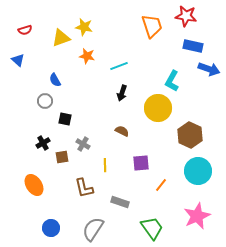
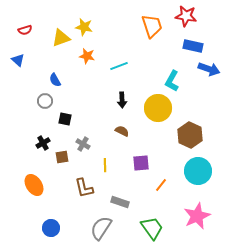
black arrow: moved 7 px down; rotated 21 degrees counterclockwise
gray semicircle: moved 8 px right, 1 px up
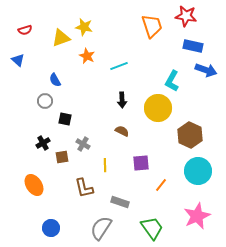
orange star: rotated 14 degrees clockwise
blue arrow: moved 3 px left, 1 px down
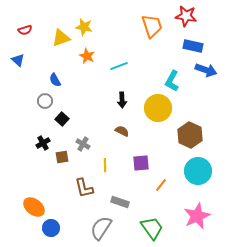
black square: moved 3 px left; rotated 32 degrees clockwise
orange ellipse: moved 22 px down; rotated 20 degrees counterclockwise
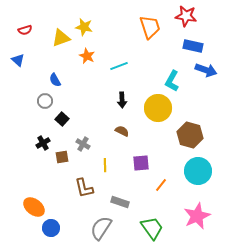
orange trapezoid: moved 2 px left, 1 px down
brown hexagon: rotated 10 degrees counterclockwise
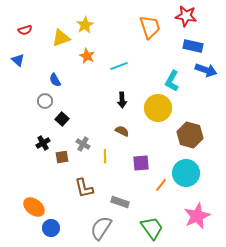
yellow star: moved 1 px right, 2 px up; rotated 30 degrees clockwise
yellow line: moved 9 px up
cyan circle: moved 12 px left, 2 px down
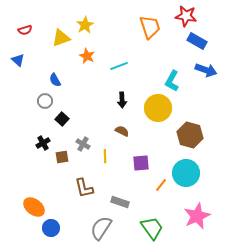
blue rectangle: moved 4 px right, 5 px up; rotated 18 degrees clockwise
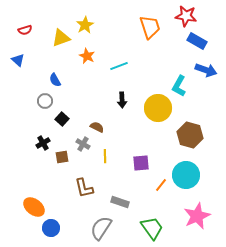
cyan L-shape: moved 7 px right, 5 px down
brown semicircle: moved 25 px left, 4 px up
cyan circle: moved 2 px down
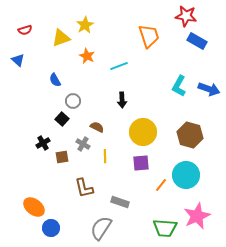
orange trapezoid: moved 1 px left, 9 px down
blue arrow: moved 3 px right, 19 px down
gray circle: moved 28 px right
yellow circle: moved 15 px left, 24 px down
green trapezoid: moved 13 px right; rotated 130 degrees clockwise
